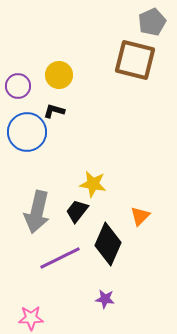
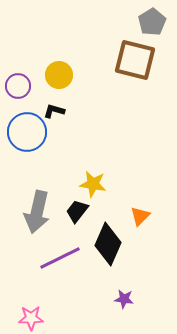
gray pentagon: rotated 8 degrees counterclockwise
purple star: moved 19 px right
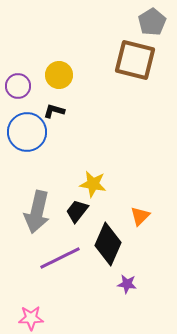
purple star: moved 3 px right, 15 px up
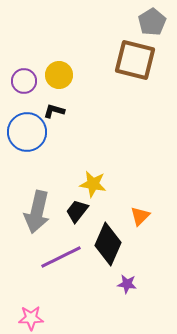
purple circle: moved 6 px right, 5 px up
purple line: moved 1 px right, 1 px up
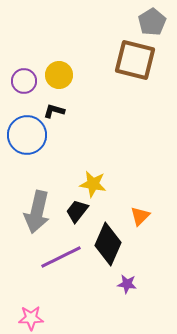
blue circle: moved 3 px down
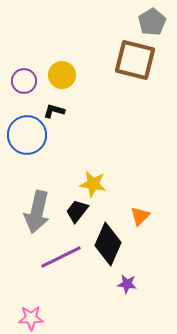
yellow circle: moved 3 px right
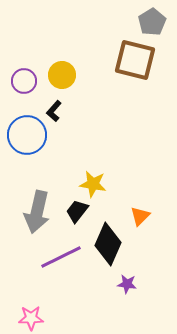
black L-shape: rotated 65 degrees counterclockwise
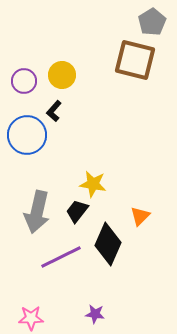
purple star: moved 32 px left, 30 px down
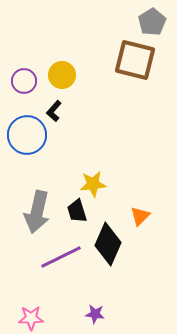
yellow star: rotated 16 degrees counterclockwise
black trapezoid: rotated 55 degrees counterclockwise
